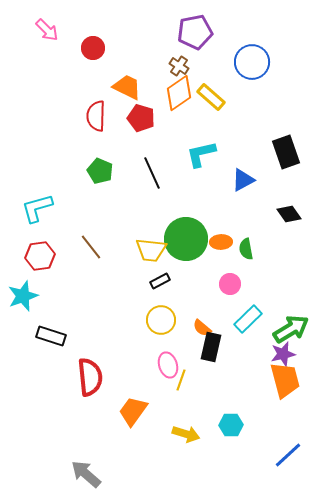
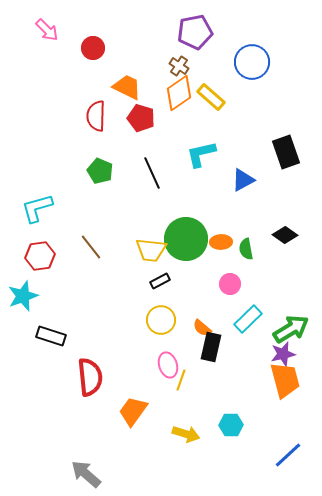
black diamond at (289, 214): moved 4 px left, 21 px down; rotated 20 degrees counterclockwise
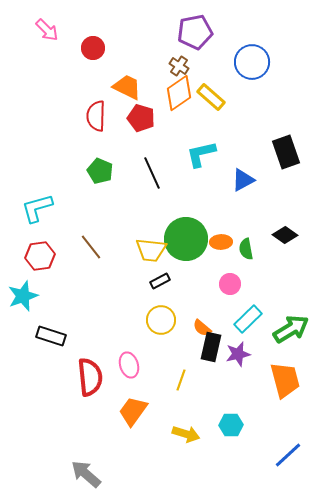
purple star at (283, 354): moved 45 px left
pink ellipse at (168, 365): moved 39 px left
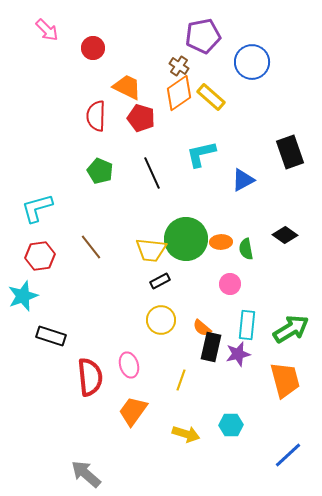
purple pentagon at (195, 32): moved 8 px right, 4 px down
black rectangle at (286, 152): moved 4 px right
cyan rectangle at (248, 319): moved 1 px left, 6 px down; rotated 40 degrees counterclockwise
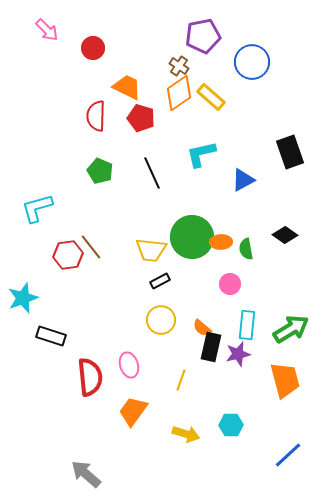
green circle at (186, 239): moved 6 px right, 2 px up
red hexagon at (40, 256): moved 28 px right, 1 px up
cyan star at (23, 296): moved 2 px down
